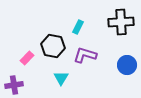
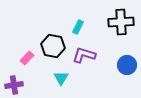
purple L-shape: moved 1 px left
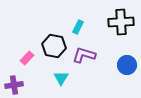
black hexagon: moved 1 px right
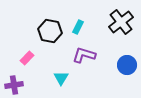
black cross: rotated 35 degrees counterclockwise
black hexagon: moved 4 px left, 15 px up
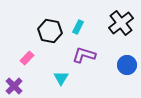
black cross: moved 1 px down
purple cross: moved 1 px down; rotated 36 degrees counterclockwise
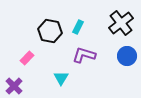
blue circle: moved 9 px up
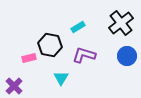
cyan rectangle: rotated 32 degrees clockwise
black hexagon: moved 14 px down
pink rectangle: moved 2 px right; rotated 32 degrees clockwise
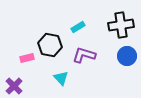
black cross: moved 2 px down; rotated 30 degrees clockwise
pink rectangle: moved 2 px left
cyan triangle: rotated 14 degrees counterclockwise
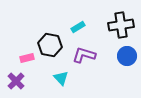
purple cross: moved 2 px right, 5 px up
